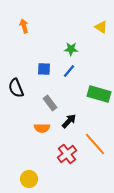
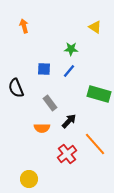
yellow triangle: moved 6 px left
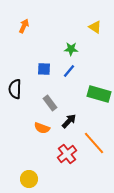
orange arrow: rotated 40 degrees clockwise
black semicircle: moved 1 px left, 1 px down; rotated 24 degrees clockwise
orange semicircle: rotated 21 degrees clockwise
orange line: moved 1 px left, 1 px up
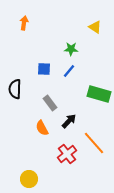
orange arrow: moved 3 px up; rotated 16 degrees counterclockwise
orange semicircle: rotated 42 degrees clockwise
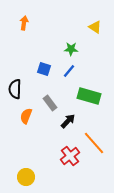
blue square: rotated 16 degrees clockwise
green rectangle: moved 10 px left, 2 px down
black arrow: moved 1 px left
orange semicircle: moved 16 px left, 12 px up; rotated 49 degrees clockwise
red cross: moved 3 px right, 2 px down
yellow circle: moved 3 px left, 2 px up
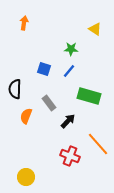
yellow triangle: moved 2 px down
gray rectangle: moved 1 px left
orange line: moved 4 px right, 1 px down
red cross: rotated 30 degrees counterclockwise
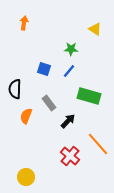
red cross: rotated 18 degrees clockwise
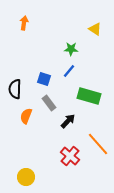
blue square: moved 10 px down
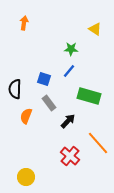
orange line: moved 1 px up
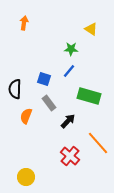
yellow triangle: moved 4 px left
